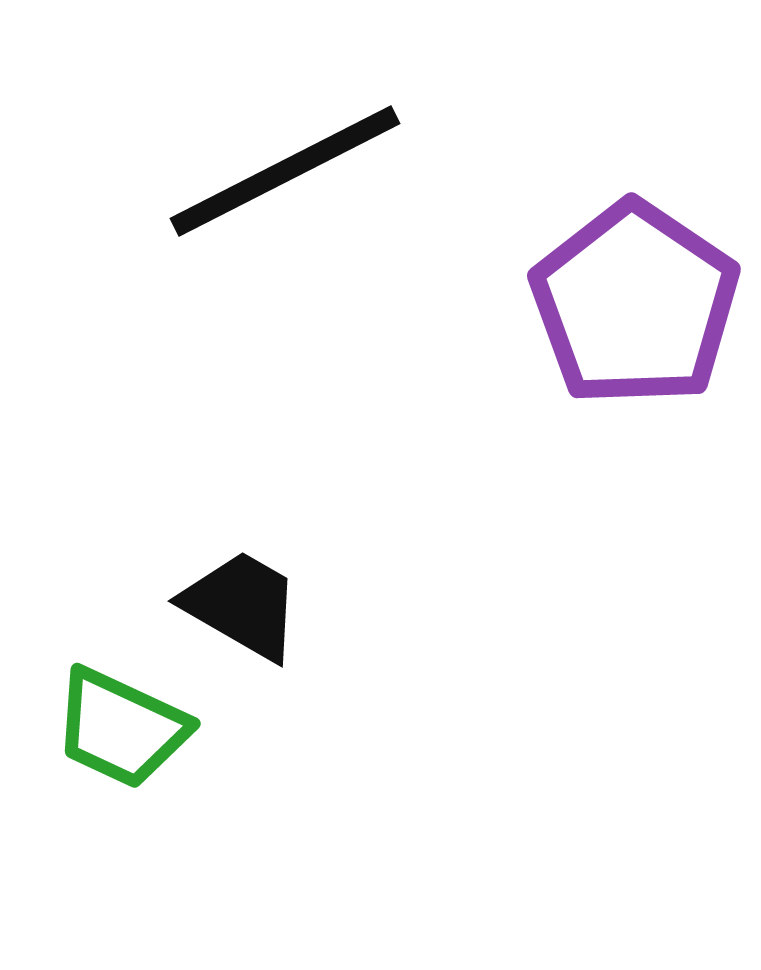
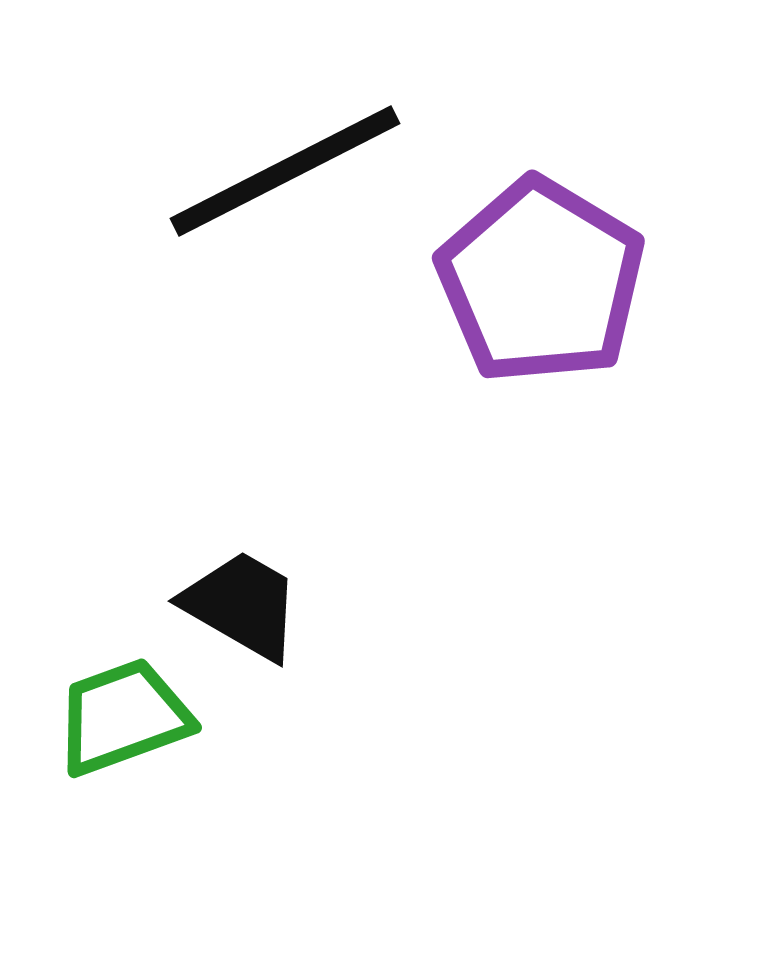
purple pentagon: moved 94 px left, 23 px up; rotated 3 degrees counterclockwise
green trapezoid: moved 2 px right, 11 px up; rotated 135 degrees clockwise
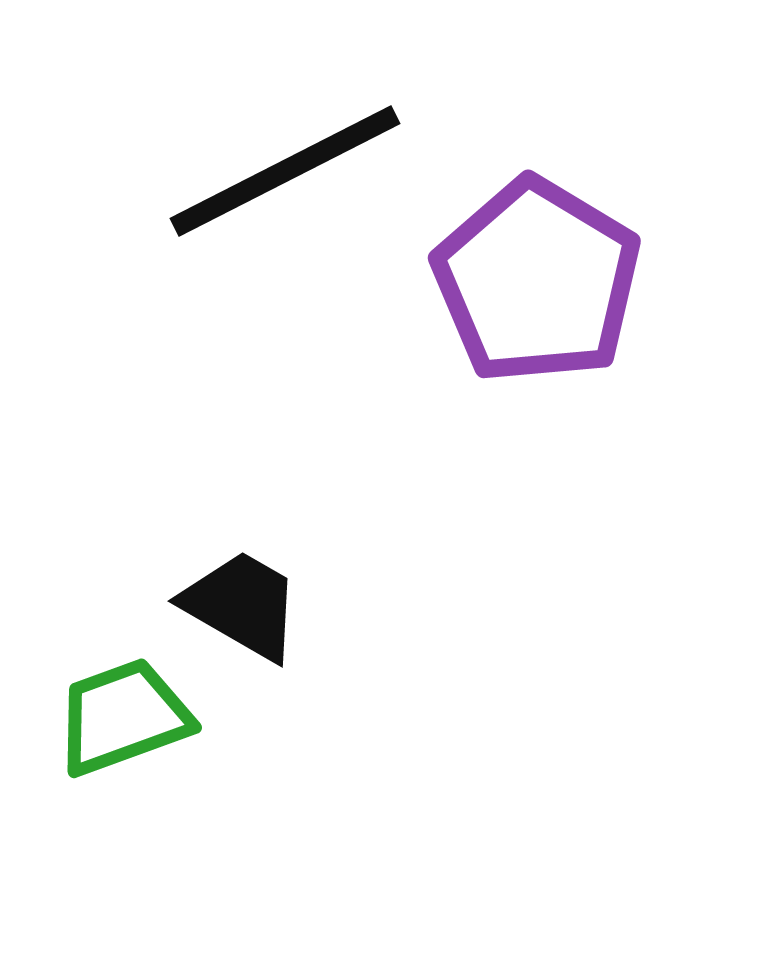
purple pentagon: moved 4 px left
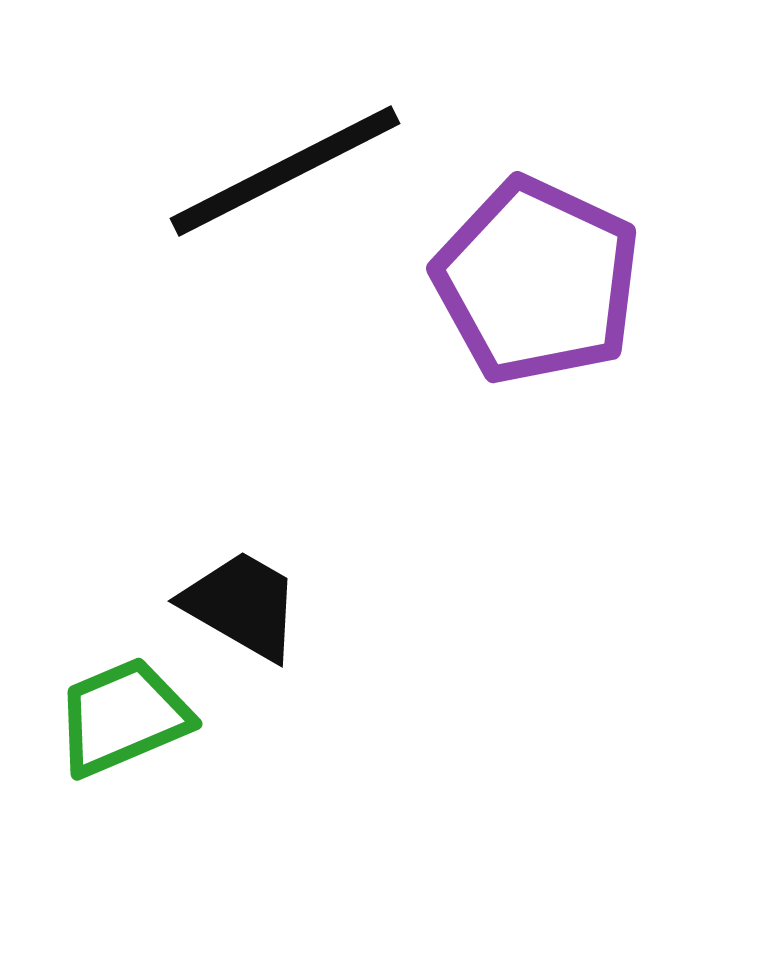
purple pentagon: rotated 6 degrees counterclockwise
green trapezoid: rotated 3 degrees counterclockwise
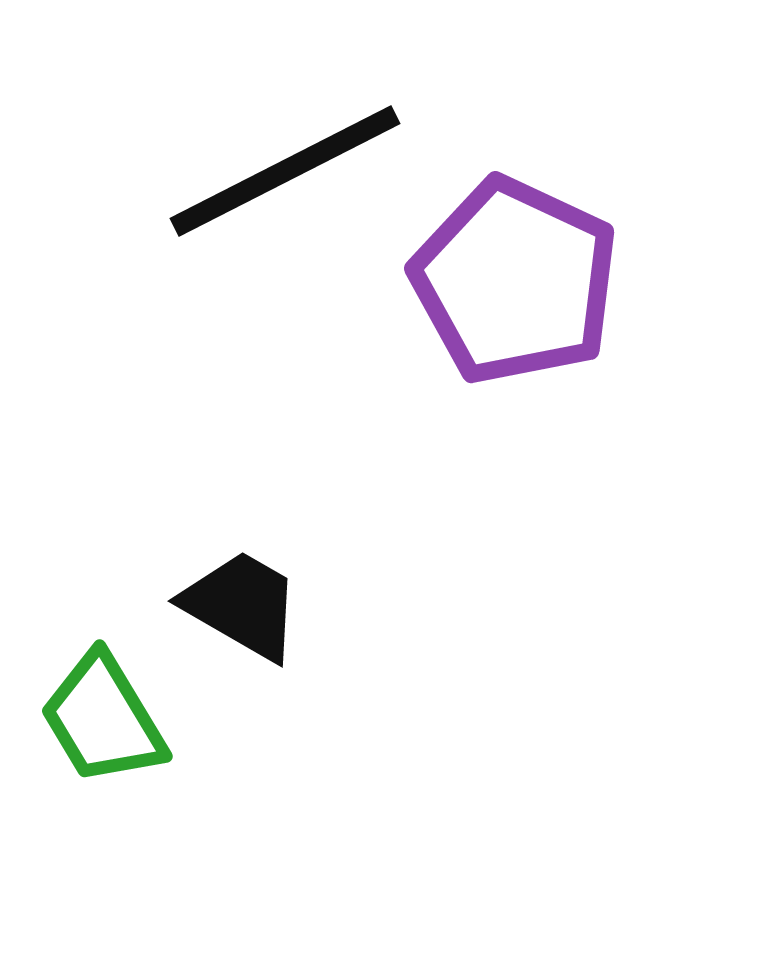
purple pentagon: moved 22 px left
green trapezoid: moved 20 px left, 2 px down; rotated 98 degrees counterclockwise
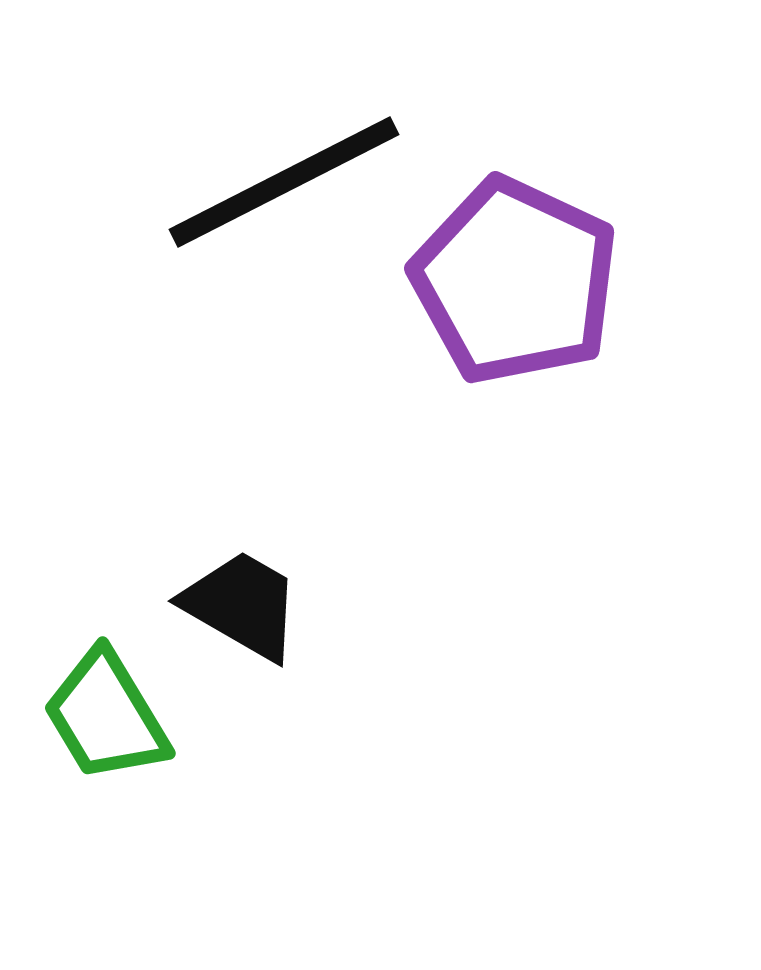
black line: moved 1 px left, 11 px down
green trapezoid: moved 3 px right, 3 px up
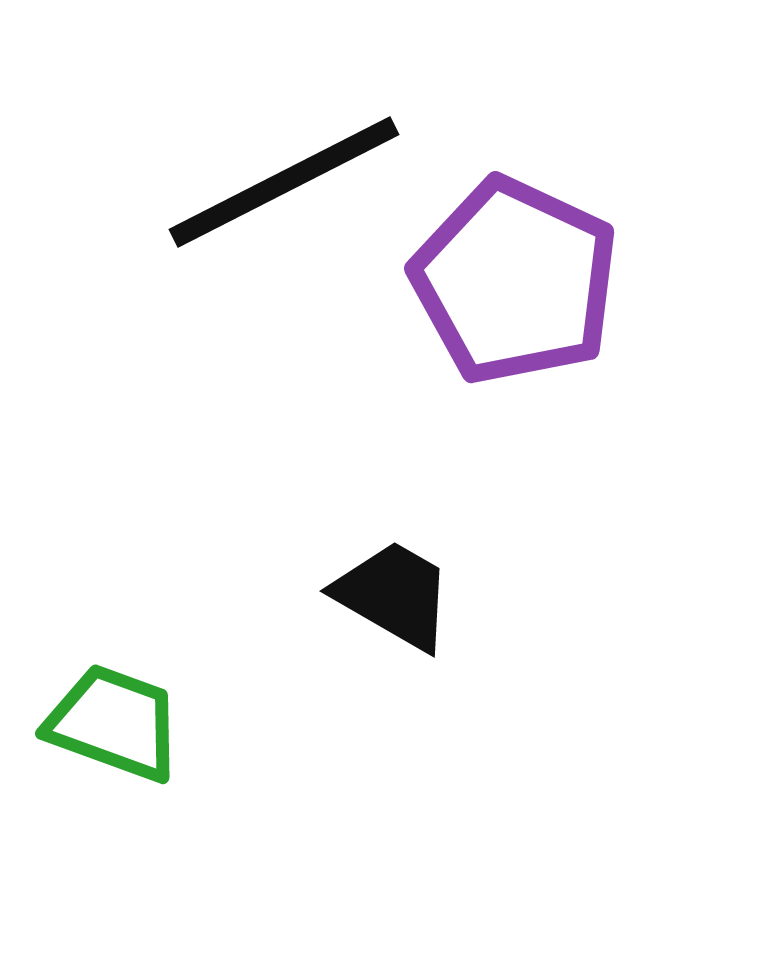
black trapezoid: moved 152 px right, 10 px up
green trapezoid: moved 8 px right, 7 px down; rotated 141 degrees clockwise
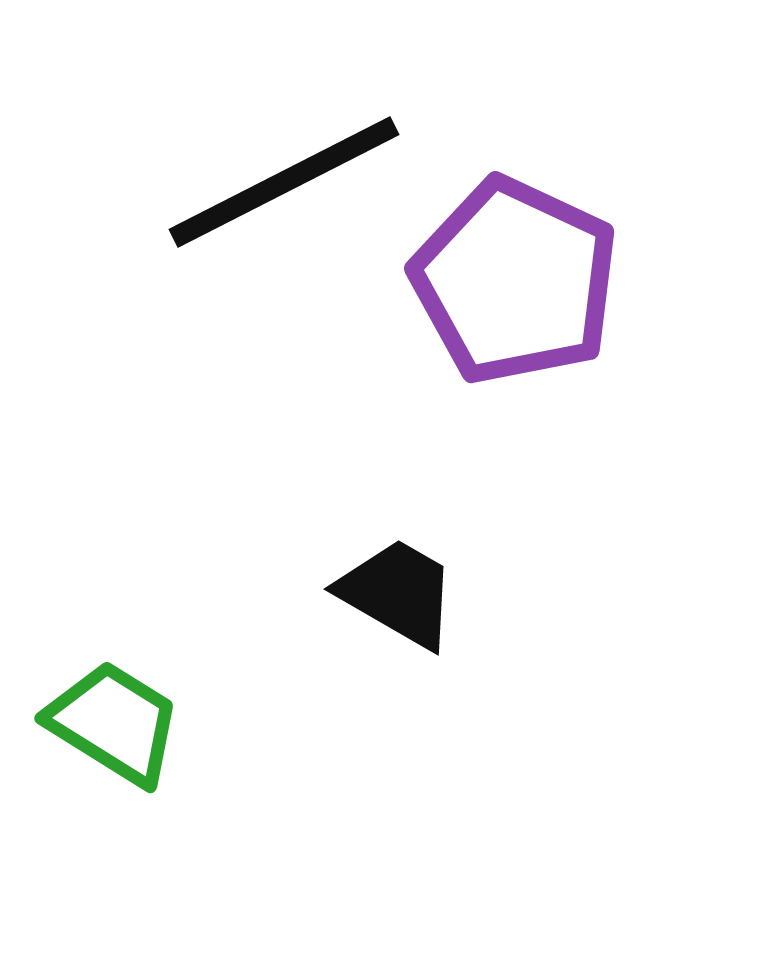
black trapezoid: moved 4 px right, 2 px up
green trapezoid: rotated 12 degrees clockwise
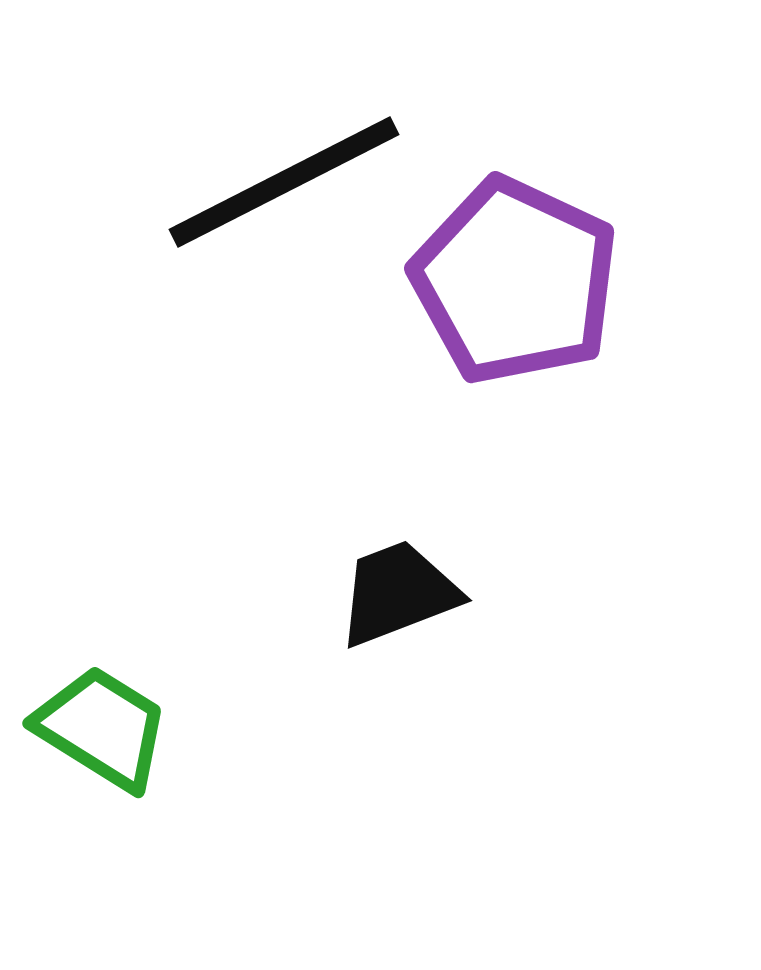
black trapezoid: rotated 51 degrees counterclockwise
green trapezoid: moved 12 px left, 5 px down
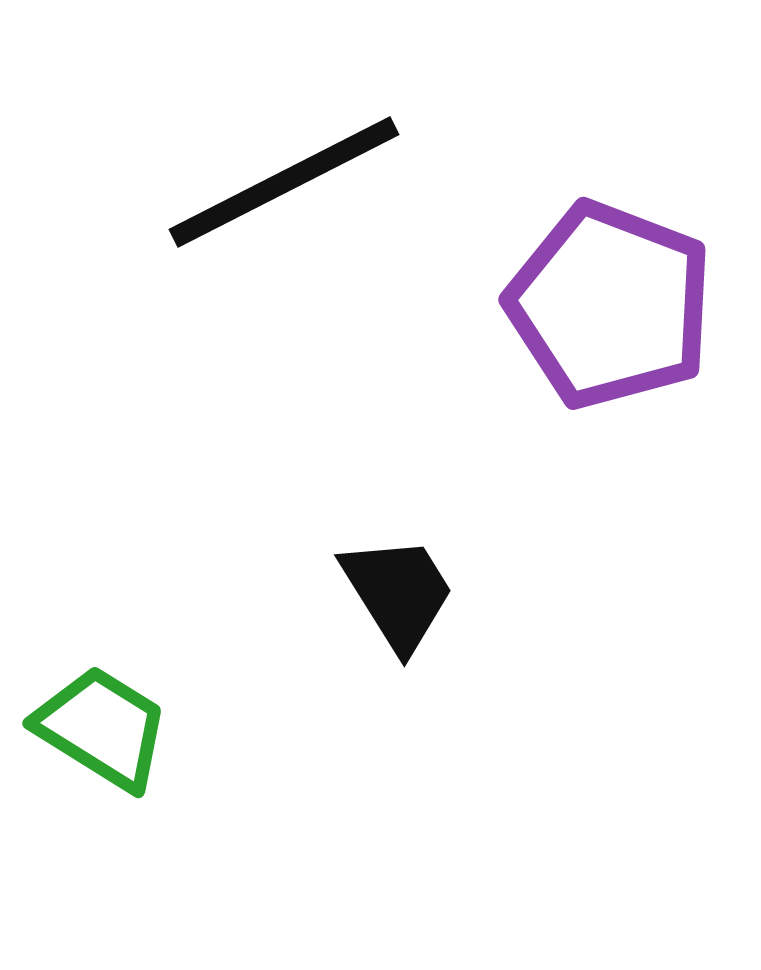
purple pentagon: moved 95 px right, 24 px down; rotated 4 degrees counterclockwise
black trapezoid: rotated 79 degrees clockwise
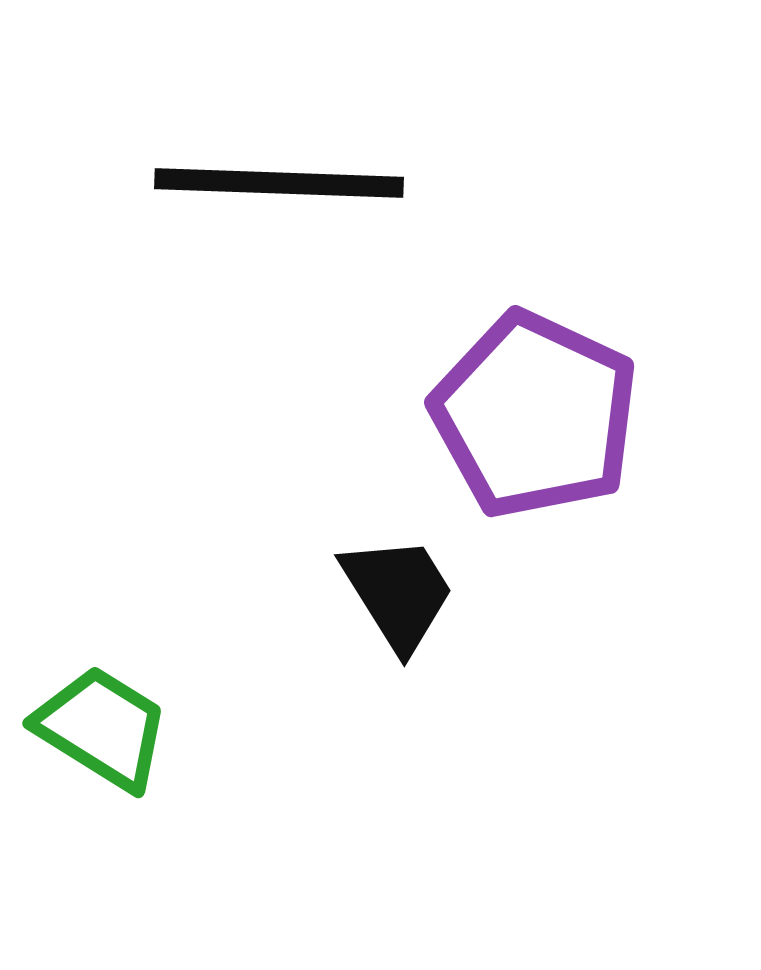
black line: moved 5 px left, 1 px down; rotated 29 degrees clockwise
purple pentagon: moved 75 px left, 110 px down; rotated 4 degrees clockwise
